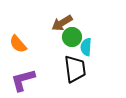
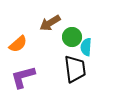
brown arrow: moved 12 px left
orange semicircle: rotated 90 degrees counterclockwise
purple L-shape: moved 3 px up
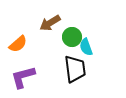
cyan semicircle: rotated 24 degrees counterclockwise
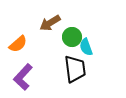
purple L-shape: rotated 32 degrees counterclockwise
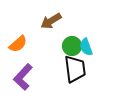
brown arrow: moved 1 px right, 2 px up
green circle: moved 9 px down
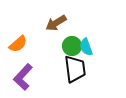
brown arrow: moved 5 px right, 2 px down
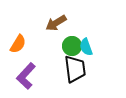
orange semicircle: rotated 18 degrees counterclockwise
purple L-shape: moved 3 px right, 1 px up
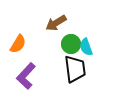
green circle: moved 1 px left, 2 px up
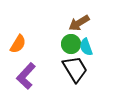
brown arrow: moved 23 px right
black trapezoid: rotated 24 degrees counterclockwise
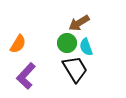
green circle: moved 4 px left, 1 px up
